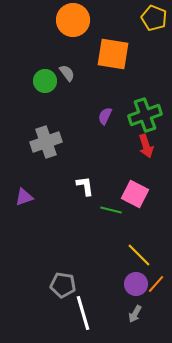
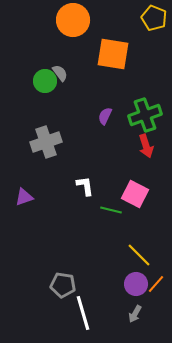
gray semicircle: moved 7 px left
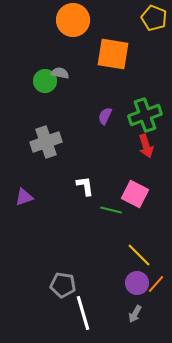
gray semicircle: rotated 42 degrees counterclockwise
purple circle: moved 1 px right, 1 px up
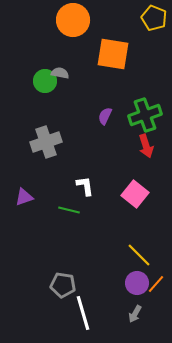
pink square: rotated 12 degrees clockwise
green line: moved 42 px left
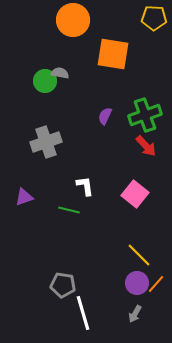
yellow pentagon: rotated 20 degrees counterclockwise
red arrow: rotated 25 degrees counterclockwise
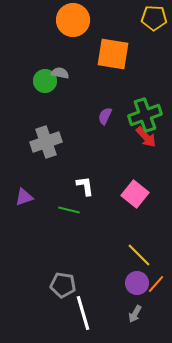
red arrow: moved 9 px up
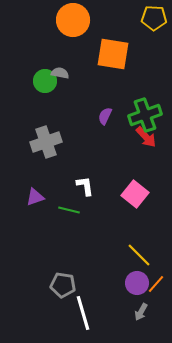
purple triangle: moved 11 px right
gray arrow: moved 6 px right, 2 px up
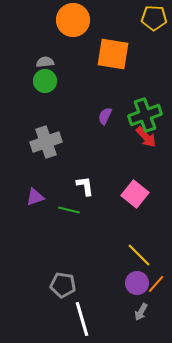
gray semicircle: moved 15 px left, 11 px up; rotated 18 degrees counterclockwise
white line: moved 1 px left, 6 px down
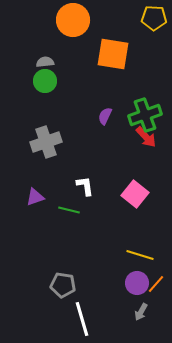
yellow line: moved 1 px right; rotated 28 degrees counterclockwise
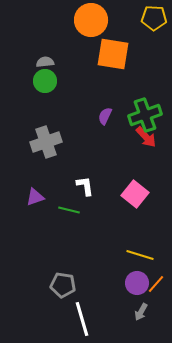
orange circle: moved 18 px right
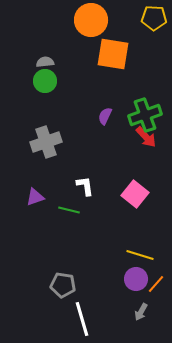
purple circle: moved 1 px left, 4 px up
